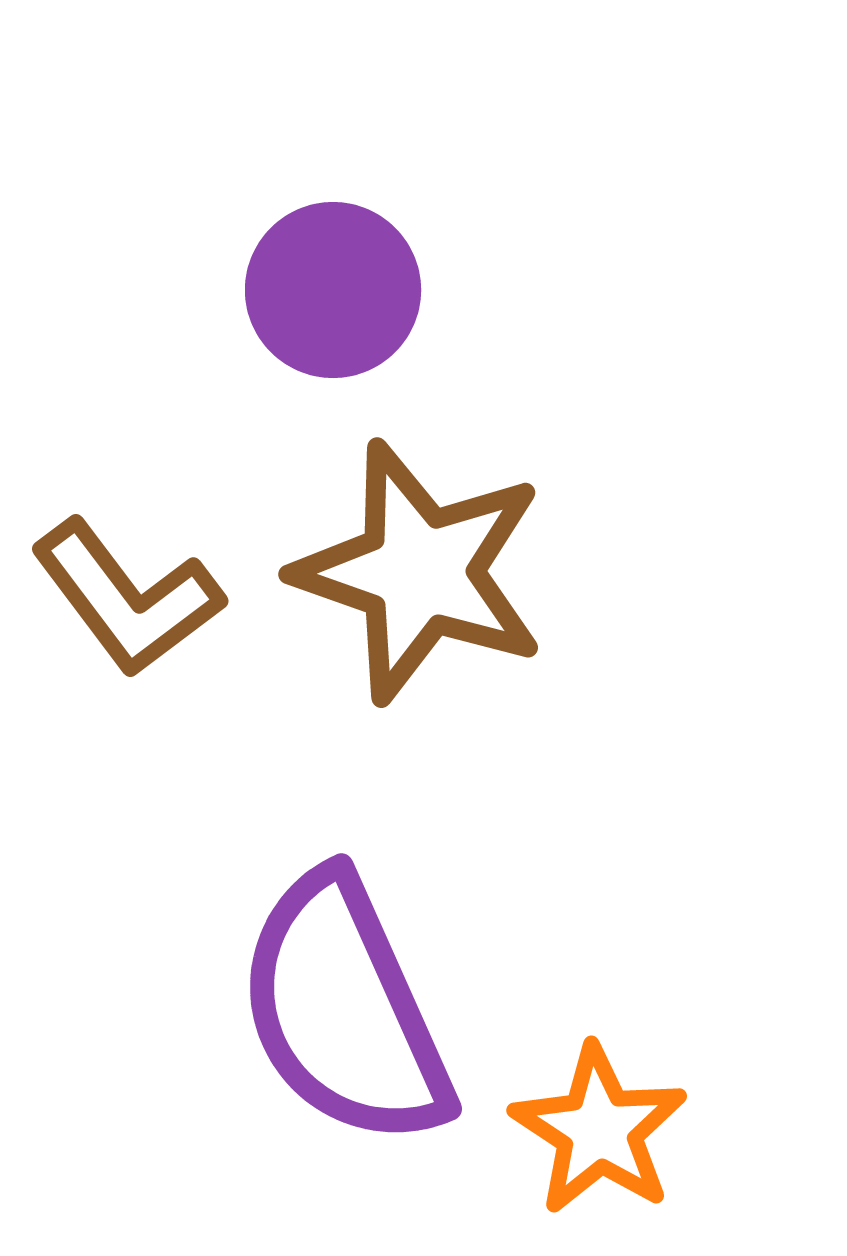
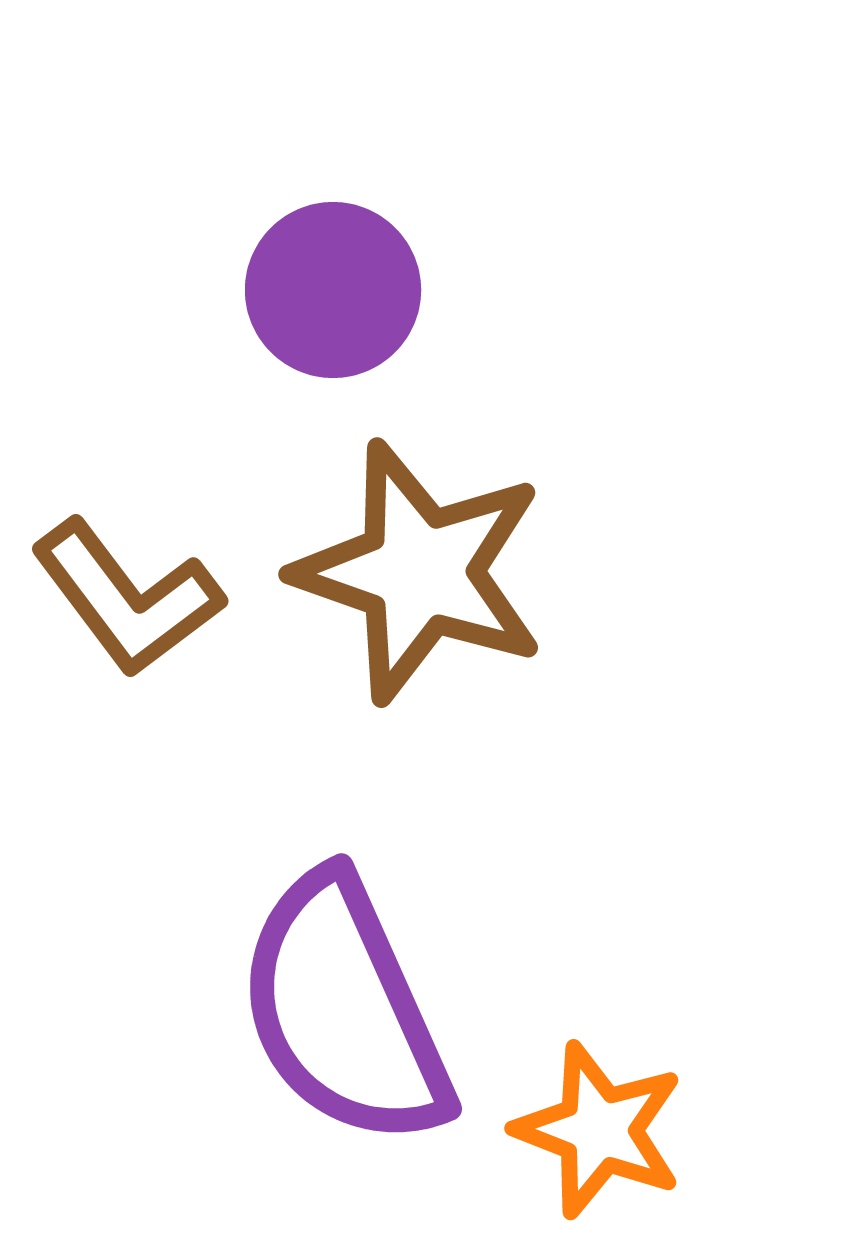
orange star: rotated 12 degrees counterclockwise
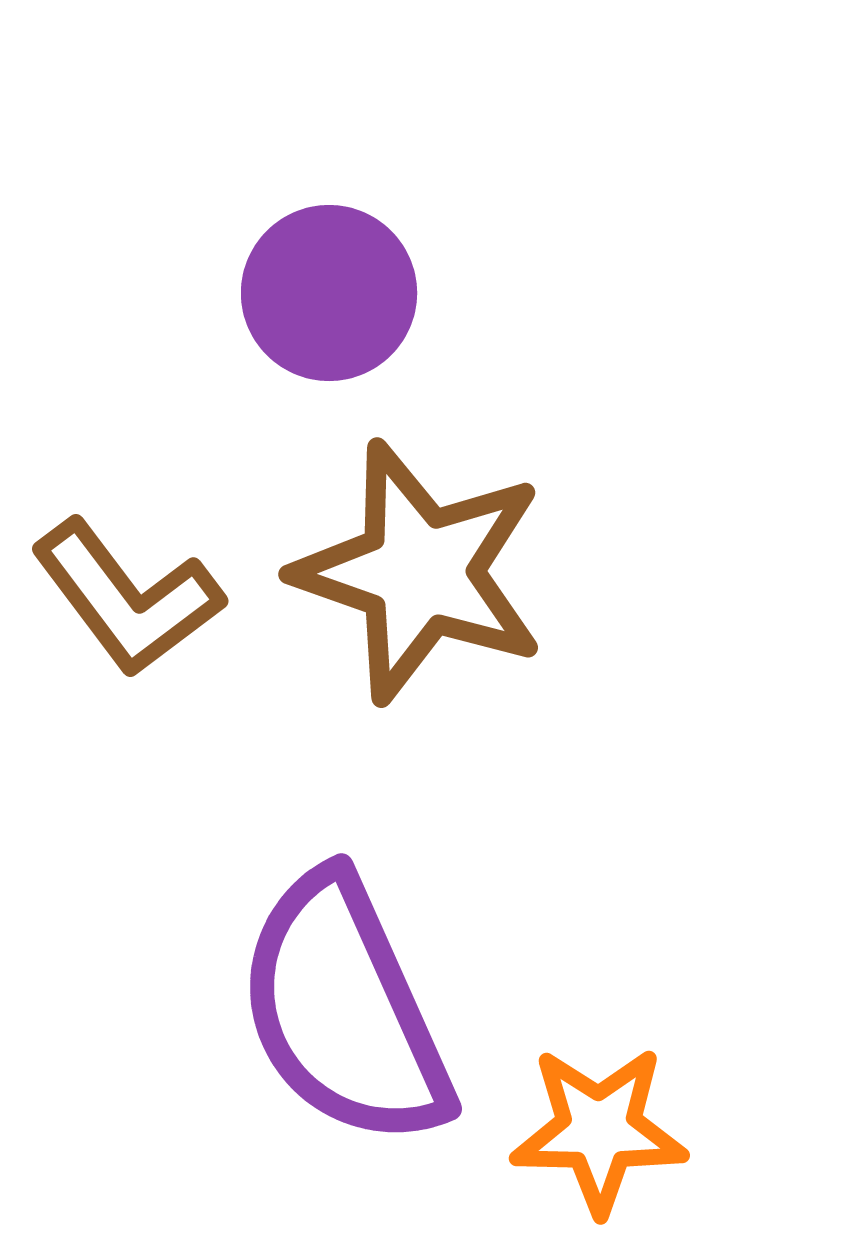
purple circle: moved 4 px left, 3 px down
orange star: rotated 20 degrees counterclockwise
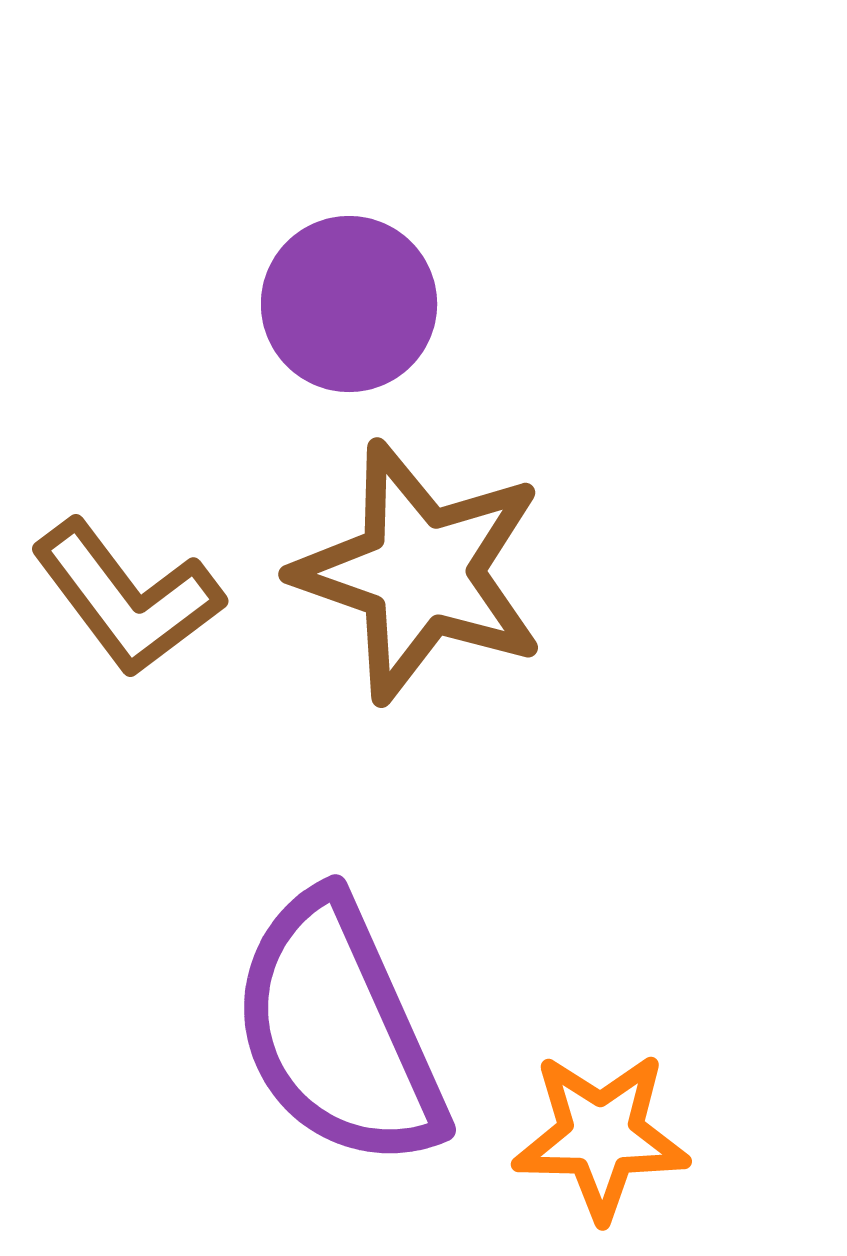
purple circle: moved 20 px right, 11 px down
purple semicircle: moved 6 px left, 21 px down
orange star: moved 2 px right, 6 px down
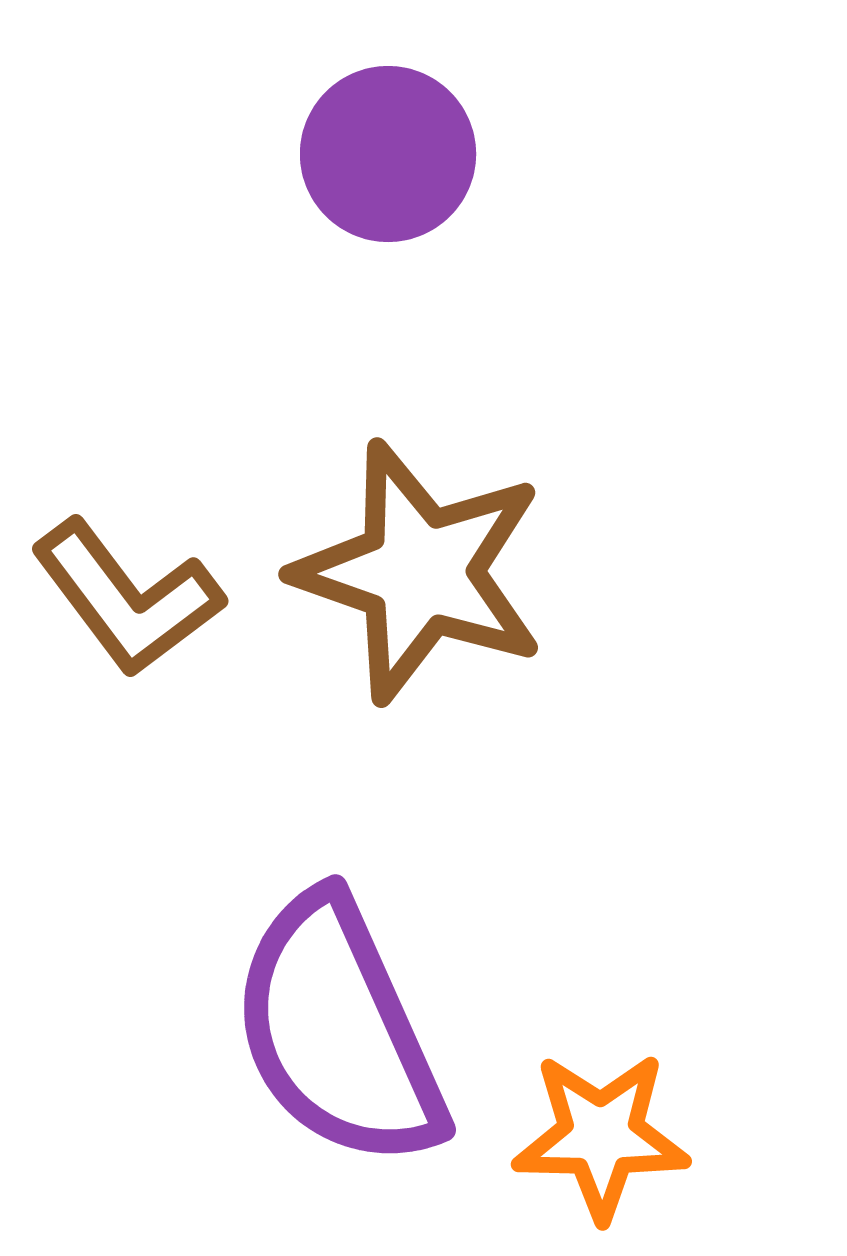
purple circle: moved 39 px right, 150 px up
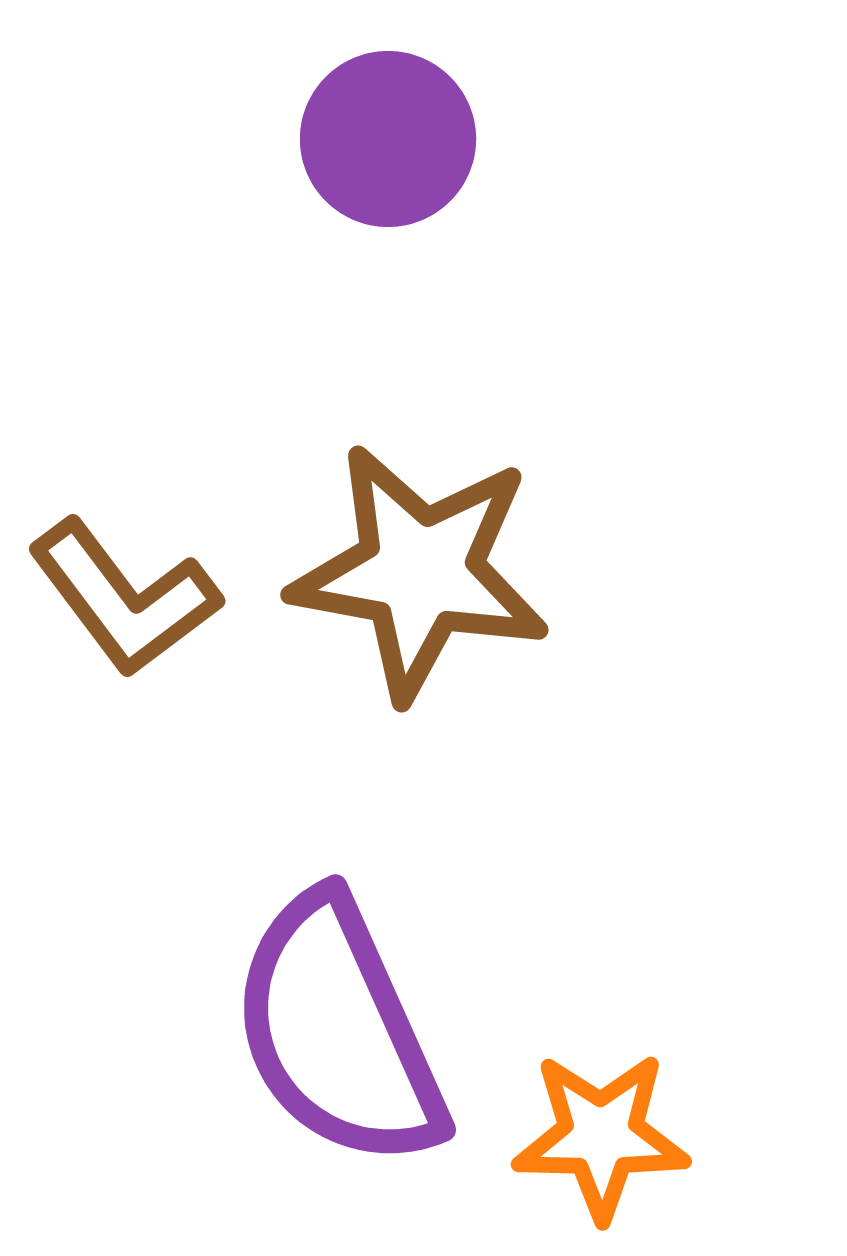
purple circle: moved 15 px up
brown star: rotated 9 degrees counterclockwise
brown L-shape: moved 3 px left
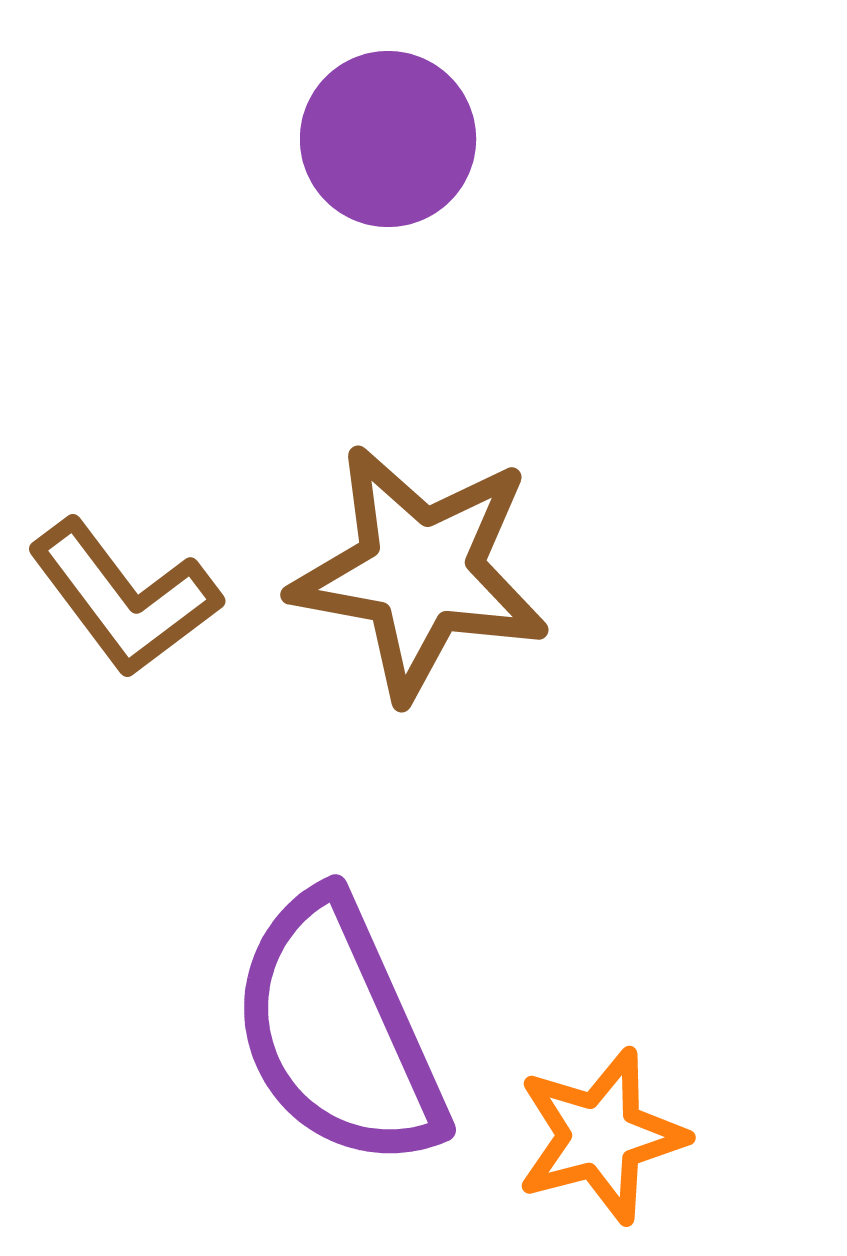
orange star: rotated 16 degrees counterclockwise
